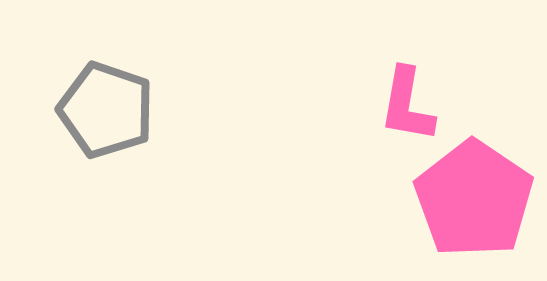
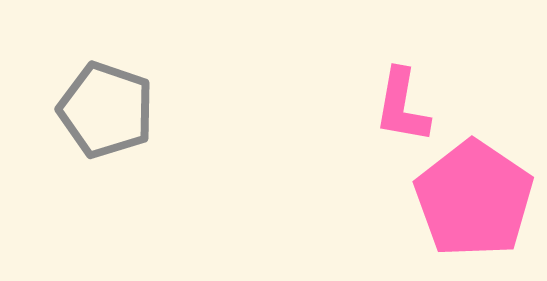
pink L-shape: moved 5 px left, 1 px down
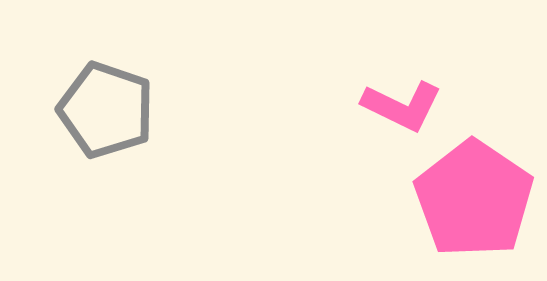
pink L-shape: rotated 74 degrees counterclockwise
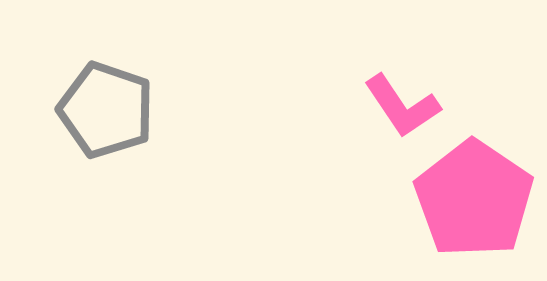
pink L-shape: rotated 30 degrees clockwise
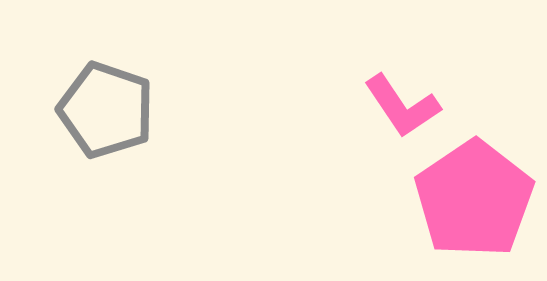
pink pentagon: rotated 4 degrees clockwise
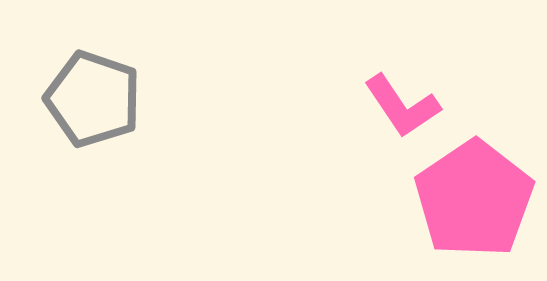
gray pentagon: moved 13 px left, 11 px up
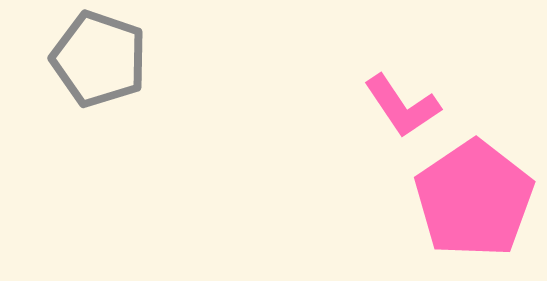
gray pentagon: moved 6 px right, 40 px up
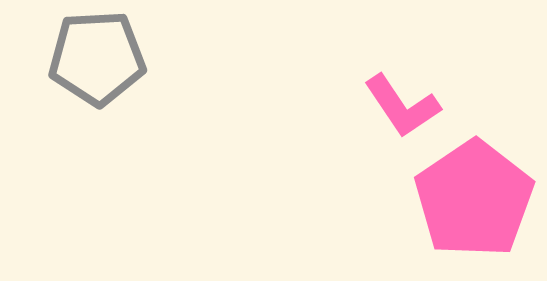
gray pentagon: moved 2 px left, 1 px up; rotated 22 degrees counterclockwise
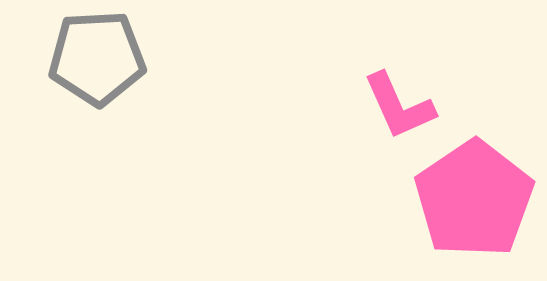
pink L-shape: moved 3 px left; rotated 10 degrees clockwise
